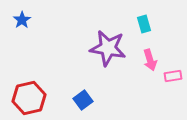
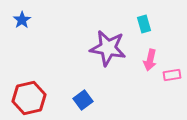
pink arrow: rotated 30 degrees clockwise
pink rectangle: moved 1 px left, 1 px up
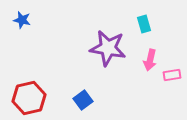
blue star: rotated 24 degrees counterclockwise
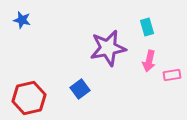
cyan rectangle: moved 3 px right, 3 px down
purple star: rotated 21 degrees counterclockwise
pink arrow: moved 1 px left, 1 px down
blue square: moved 3 px left, 11 px up
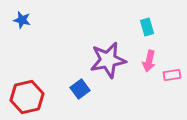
purple star: moved 12 px down
red hexagon: moved 2 px left, 1 px up
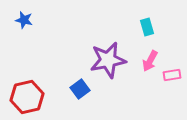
blue star: moved 2 px right
pink arrow: moved 1 px right; rotated 15 degrees clockwise
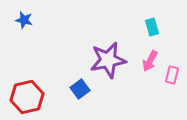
cyan rectangle: moved 5 px right
pink rectangle: rotated 66 degrees counterclockwise
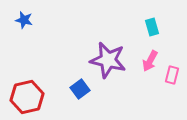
purple star: rotated 24 degrees clockwise
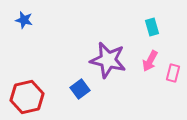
pink rectangle: moved 1 px right, 2 px up
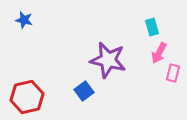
pink arrow: moved 9 px right, 8 px up
blue square: moved 4 px right, 2 px down
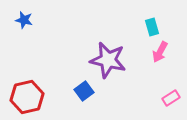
pink arrow: moved 1 px right, 1 px up
pink rectangle: moved 2 px left, 25 px down; rotated 42 degrees clockwise
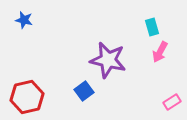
pink rectangle: moved 1 px right, 4 px down
